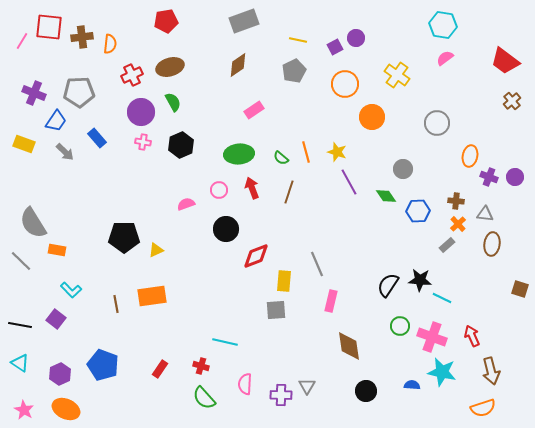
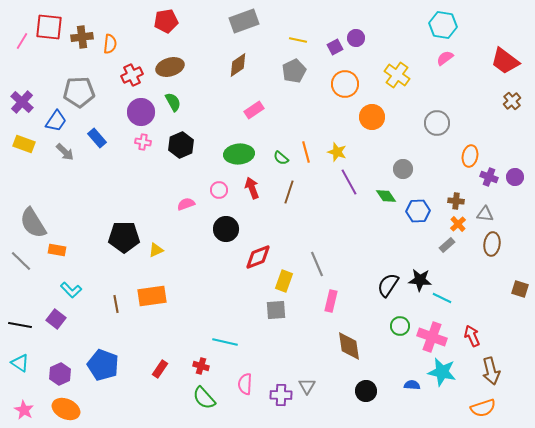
purple cross at (34, 93): moved 12 px left, 9 px down; rotated 20 degrees clockwise
red diamond at (256, 256): moved 2 px right, 1 px down
yellow rectangle at (284, 281): rotated 15 degrees clockwise
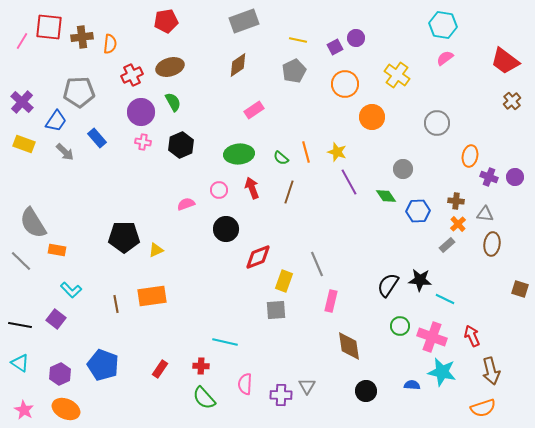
cyan line at (442, 298): moved 3 px right, 1 px down
red cross at (201, 366): rotated 14 degrees counterclockwise
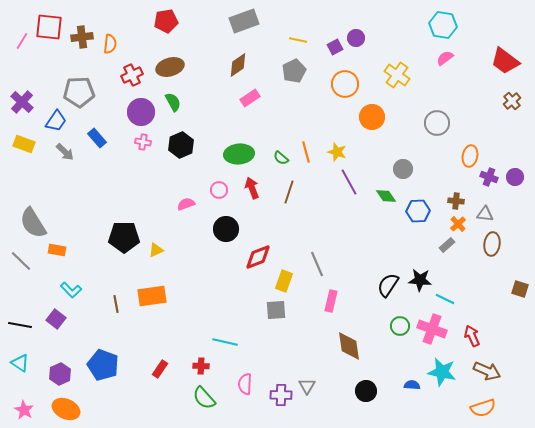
pink rectangle at (254, 110): moved 4 px left, 12 px up
pink cross at (432, 337): moved 8 px up
brown arrow at (491, 371): moved 4 px left; rotated 52 degrees counterclockwise
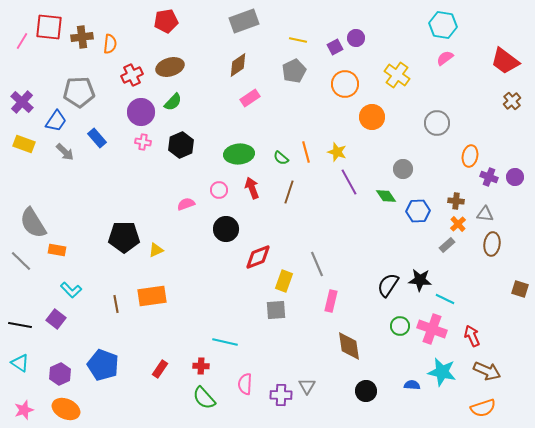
green semicircle at (173, 102): rotated 72 degrees clockwise
pink star at (24, 410): rotated 24 degrees clockwise
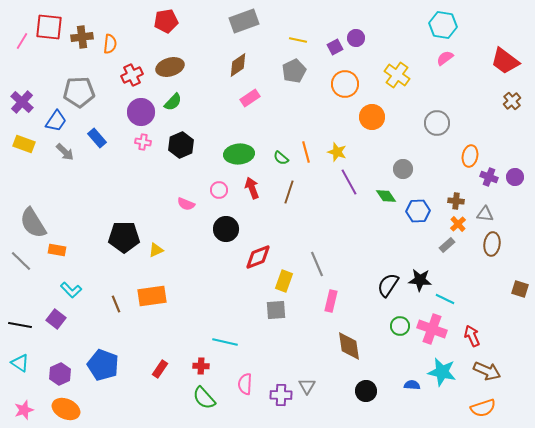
pink semicircle at (186, 204): rotated 138 degrees counterclockwise
brown line at (116, 304): rotated 12 degrees counterclockwise
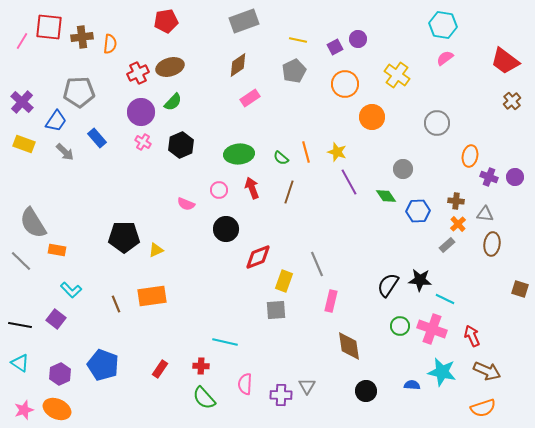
purple circle at (356, 38): moved 2 px right, 1 px down
red cross at (132, 75): moved 6 px right, 2 px up
pink cross at (143, 142): rotated 21 degrees clockwise
orange ellipse at (66, 409): moved 9 px left
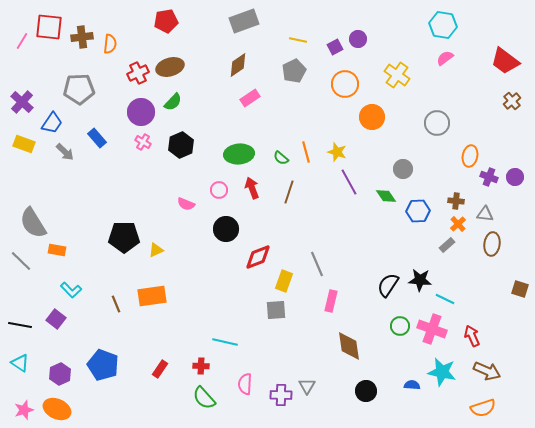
gray pentagon at (79, 92): moved 3 px up
blue trapezoid at (56, 121): moved 4 px left, 2 px down
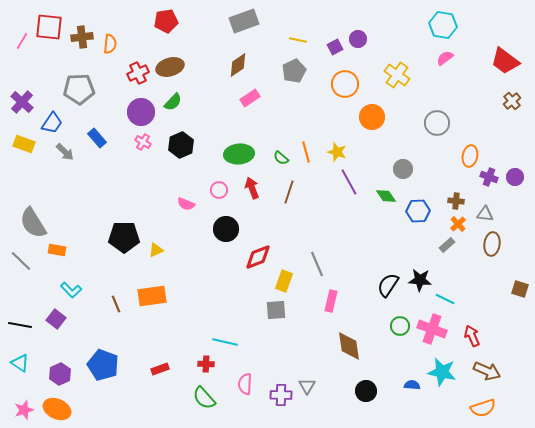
red cross at (201, 366): moved 5 px right, 2 px up
red rectangle at (160, 369): rotated 36 degrees clockwise
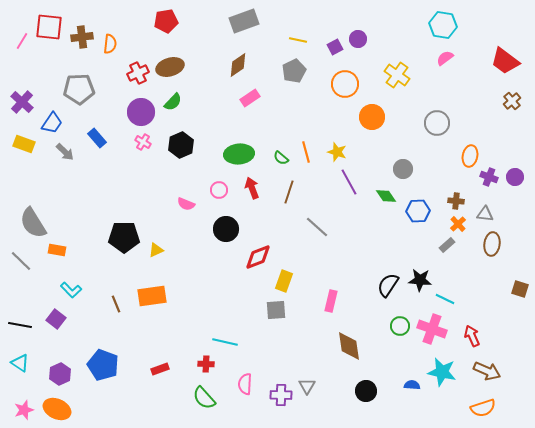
gray line at (317, 264): moved 37 px up; rotated 25 degrees counterclockwise
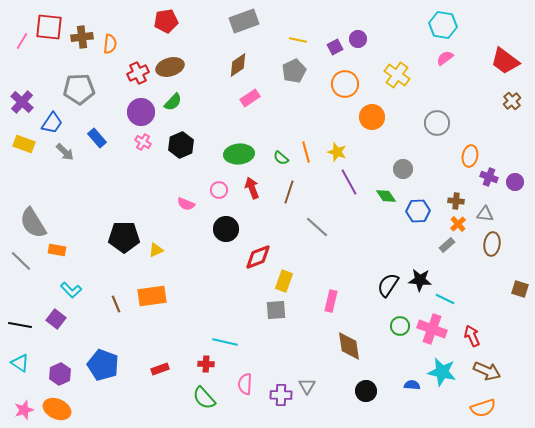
purple circle at (515, 177): moved 5 px down
